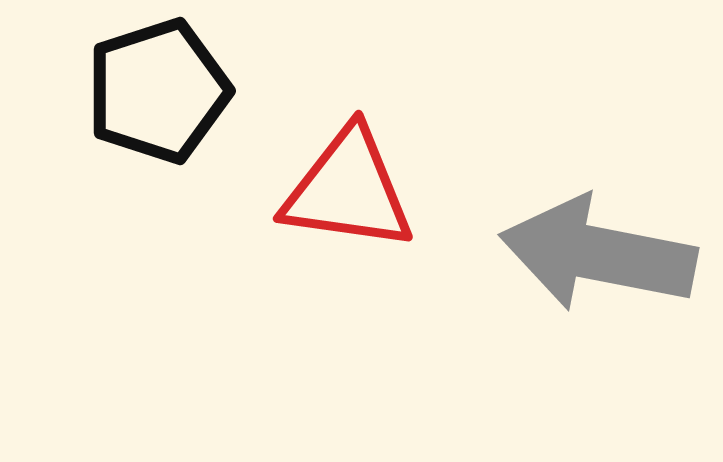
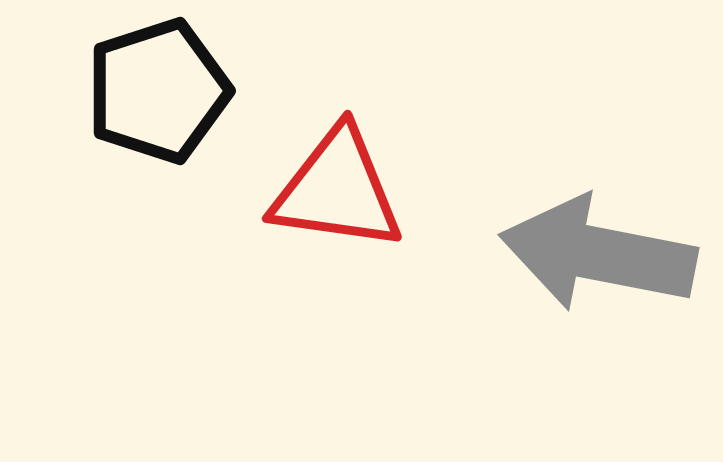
red triangle: moved 11 px left
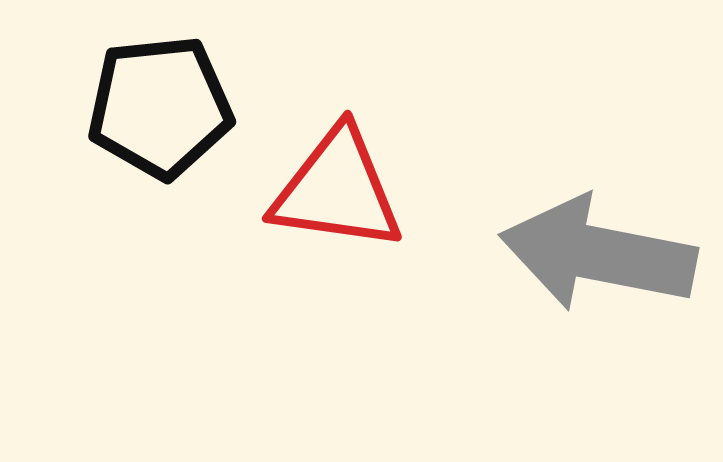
black pentagon: moved 2 px right, 16 px down; rotated 12 degrees clockwise
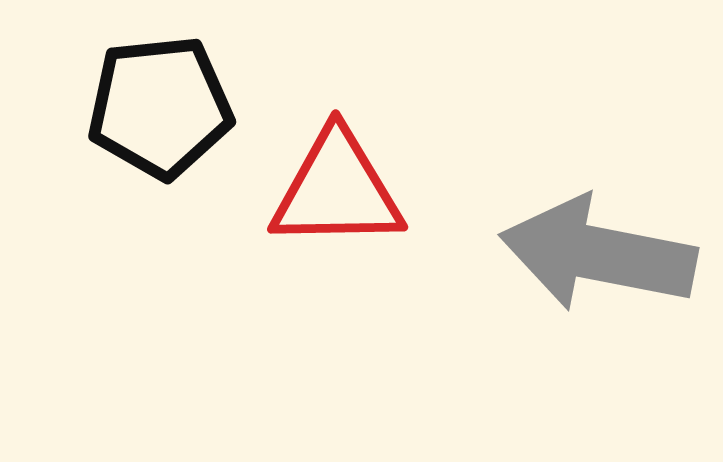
red triangle: rotated 9 degrees counterclockwise
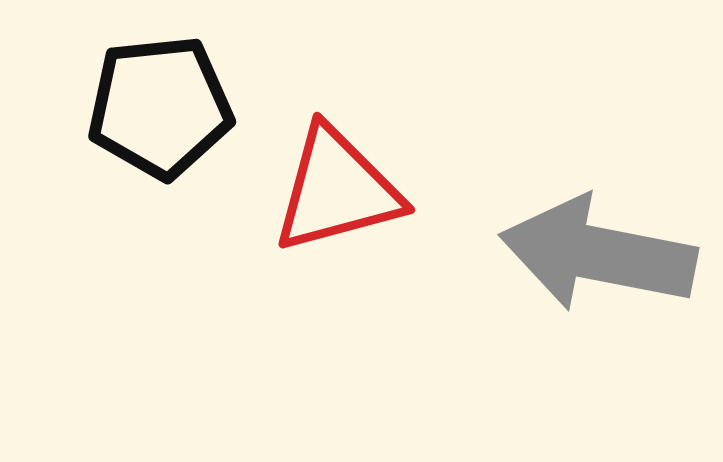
red triangle: rotated 14 degrees counterclockwise
